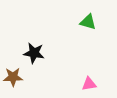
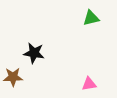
green triangle: moved 3 px right, 4 px up; rotated 30 degrees counterclockwise
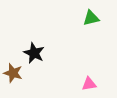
black star: rotated 15 degrees clockwise
brown star: moved 4 px up; rotated 18 degrees clockwise
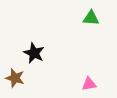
green triangle: rotated 18 degrees clockwise
brown star: moved 2 px right, 5 px down
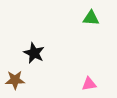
brown star: moved 2 px down; rotated 18 degrees counterclockwise
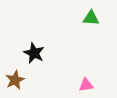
brown star: rotated 24 degrees counterclockwise
pink triangle: moved 3 px left, 1 px down
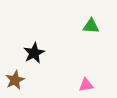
green triangle: moved 8 px down
black star: rotated 20 degrees clockwise
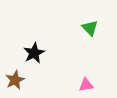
green triangle: moved 1 px left, 2 px down; rotated 42 degrees clockwise
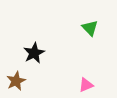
brown star: moved 1 px right, 1 px down
pink triangle: rotated 14 degrees counterclockwise
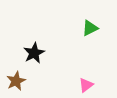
green triangle: rotated 48 degrees clockwise
pink triangle: rotated 14 degrees counterclockwise
